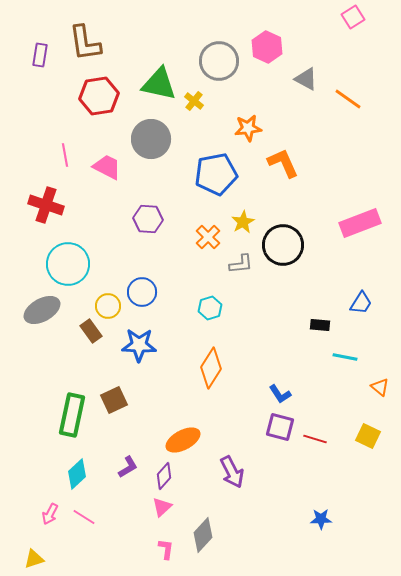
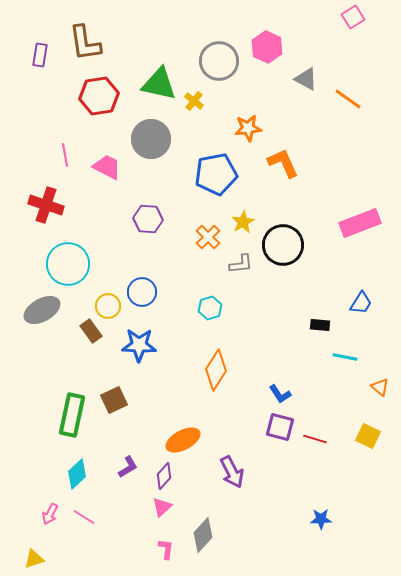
orange diamond at (211, 368): moved 5 px right, 2 px down
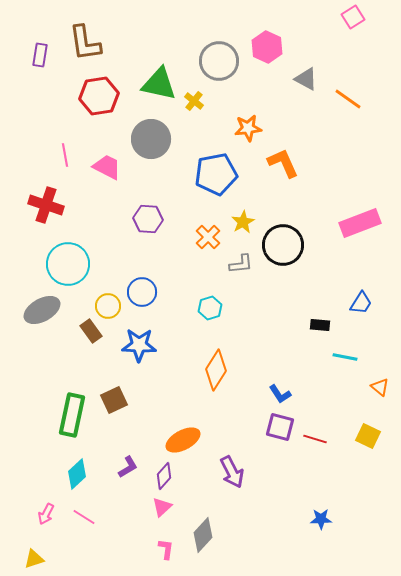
pink arrow at (50, 514): moved 4 px left
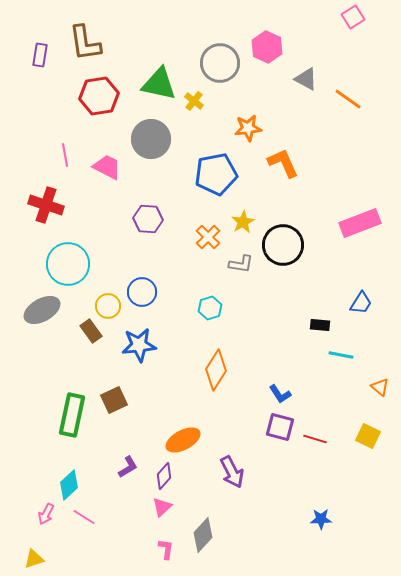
gray circle at (219, 61): moved 1 px right, 2 px down
gray L-shape at (241, 264): rotated 15 degrees clockwise
blue star at (139, 345): rotated 8 degrees counterclockwise
cyan line at (345, 357): moved 4 px left, 2 px up
cyan diamond at (77, 474): moved 8 px left, 11 px down
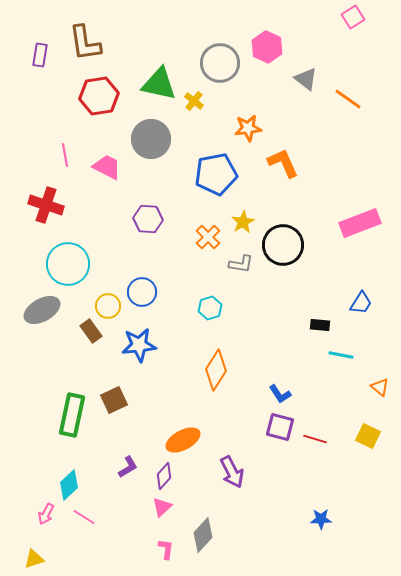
gray triangle at (306, 79): rotated 10 degrees clockwise
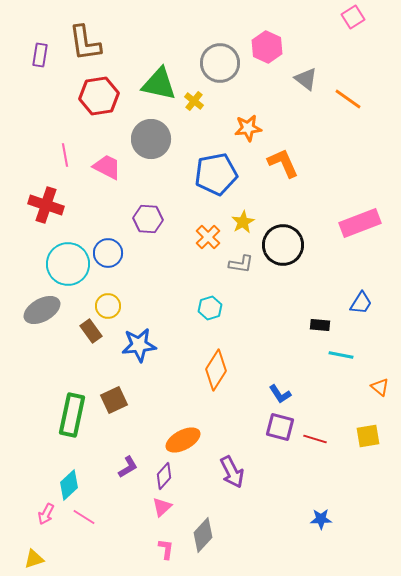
blue circle at (142, 292): moved 34 px left, 39 px up
yellow square at (368, 436): rotated 35 degrees counterclockwise
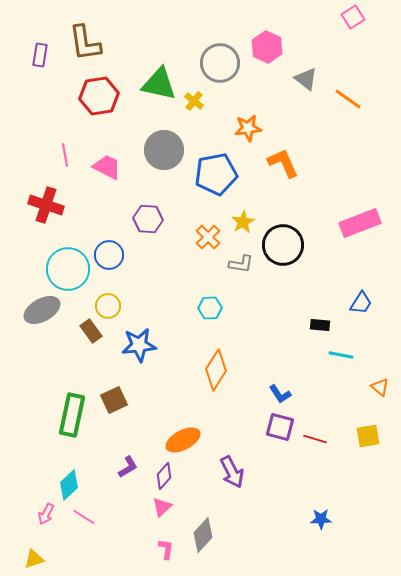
gray circle at (151, 139): moved 13 px right, 11 px down
blue circle at (108, 253): moved 1 px right, 2 px down
cyan circle at (68, 264): moved 5 px down
cyan hexagon at (210, 308): rotated 15 degrees clockwise
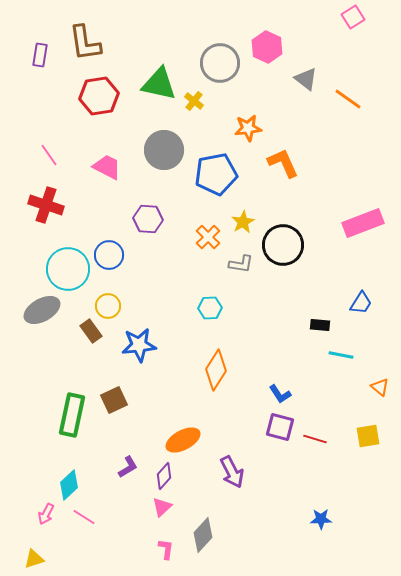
pink line at (65, 155): moved 16 px left; rotated 25 degrees counterclockwise
pink rectangle at (360, 223): moved 3 px right
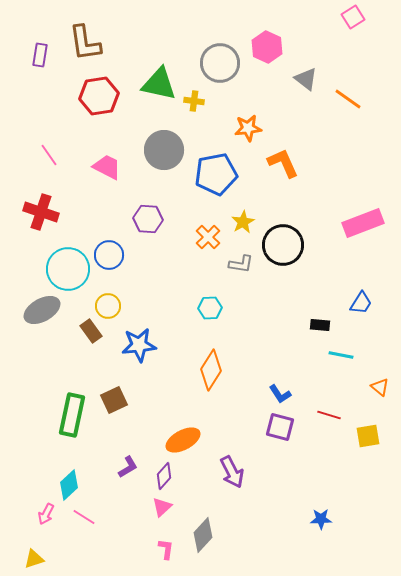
yellow cross at (194, 101): rotated 30 degrees counterclockwise
red cross at (46, 205): moved 5 px left, 7 px down
orange diamond at (216, 370): moved 5 px left
red line at (315, 439): moved 14 px right, 24 px up
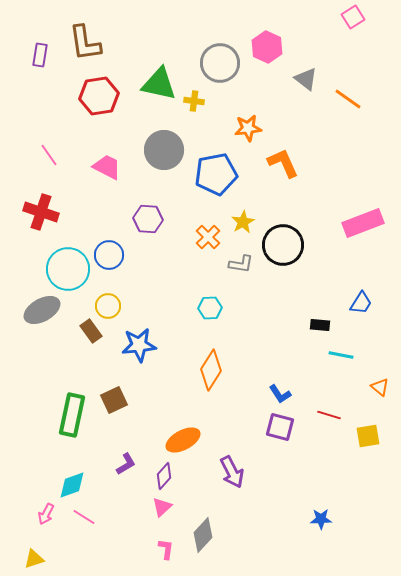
purple L-shape at (128, 467): moved 2 px left, 3 px up
cyan diamond at (69, 485): moved 3 px right; rotated 24 degrees clockwise
